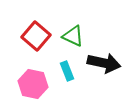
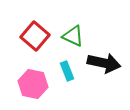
red square: moved 1 px left
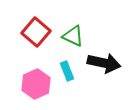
red square: moved 1 px right, 4 px up
pink hexagon: moved 3 px right; rotated 24 degrees clockwise
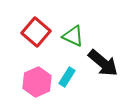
black arrow: moved 1 px left; rotated 28 degrees clockwise
cyan rectangle: moved 6 px down; rotated 54 degrees clockwise
pink hexagon: moved 1 px right, 2 px up
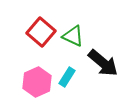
red square: moved 5 px right
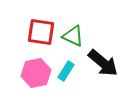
red square: rotated 32 degrees counterclockwise
cyan rectangle: moved 1 px left, 6 px up
pink hexagon: moved 1 px left, 9 px up; rotated 12 degrees clockwise
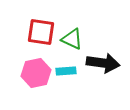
green triangle: moved 1 px left, 3 px down
black arrow: rotated 32 degrees counterclockwise
cyan rectangle: rotated 54 degrees clockwise
